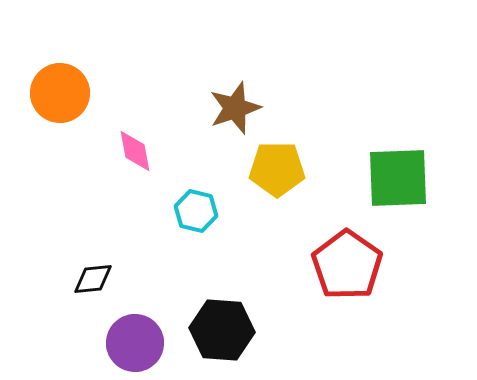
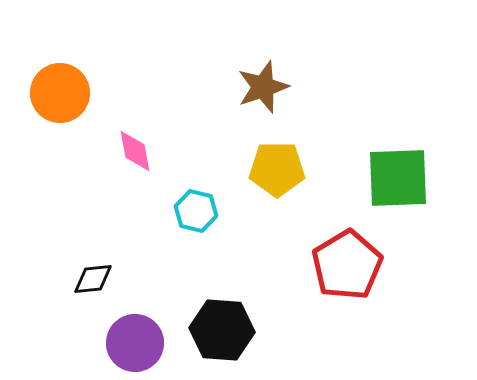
brown star: moved 28 px right, 21 px up
red pentagon: rotated 6 degrees clockwise
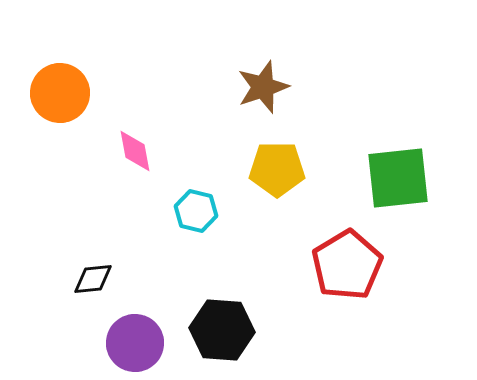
green square: rotated 4 degrees counterclockwise
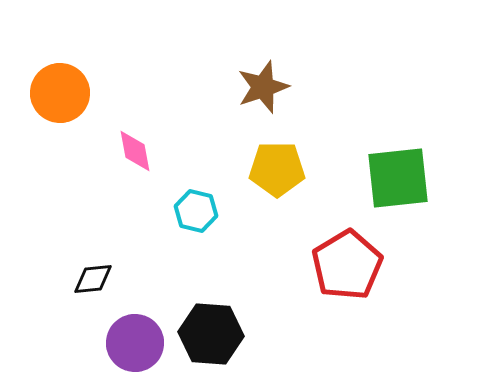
black hexagon: moved 11 px left, 4 px down
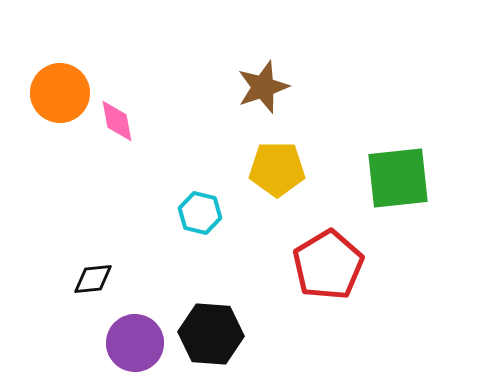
pink diamond: moved 18 px left, 30 px up
cyan hexagon: moved 4 px right, 2 px down
red pentagon: moved 19 px left
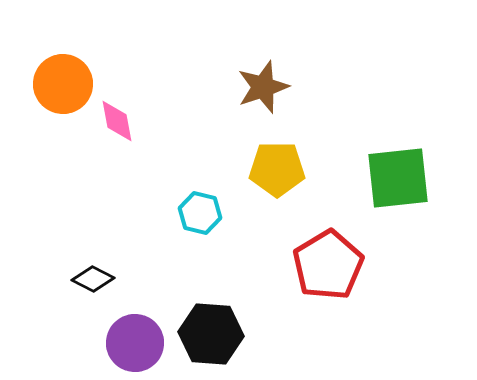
orange circle: moved 3 px right, 9 px up
black diamond: rotated 33 degrees clockwise
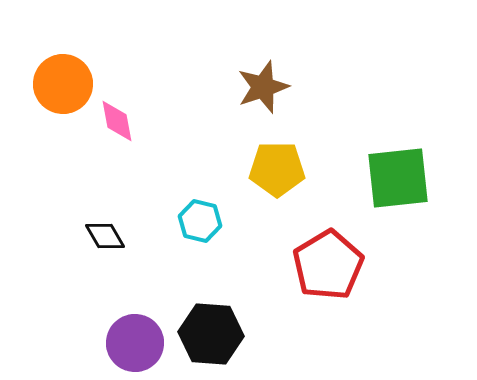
cyan hexagon: moved 8 px down
black diamond: moved 12 px right, 43 px up; rotated 33 degrees clockwise
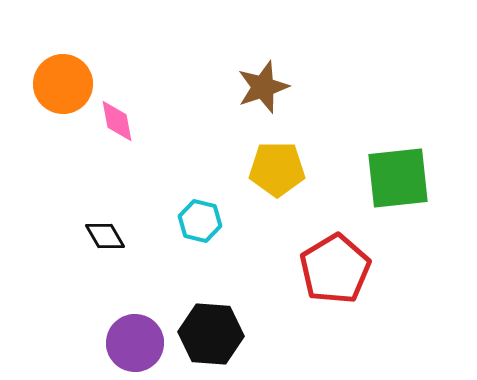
red pentagon: moved 7 px right, 4 px down
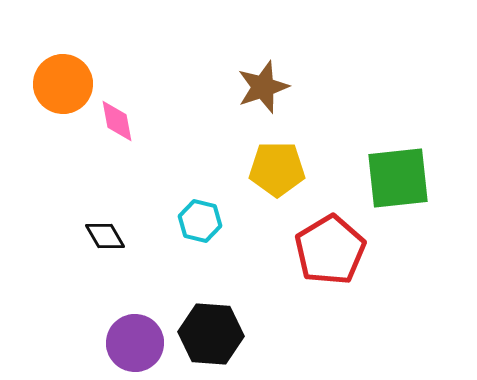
red pentagon: moved 5 px left, 19 px up
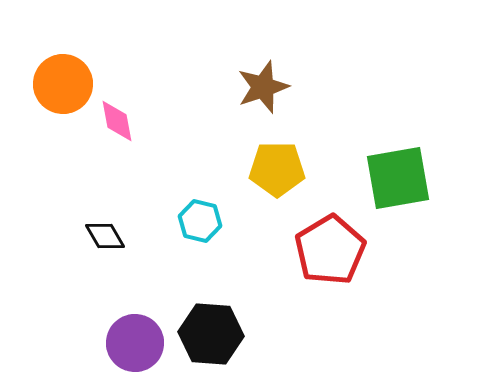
green square: rotated 4 degrees counterclockwise
